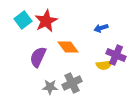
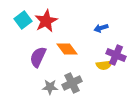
orange diamond: moved 1 px left, 2 px down
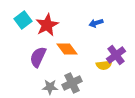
red star: moved 1 px right, 4 px down
blue arrow: moved 5 px left, 5 px up
purple cross: rotated 30 degrees clockwise
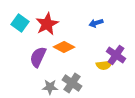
cyan square: moved 3 px left, 3 px down; rotated 18 degrees counterclockwise
red star: moved 1 px up
orange diamond: moved 3 px left, 2 px up; rotated 25 degrees counterclockwise
purple cross: rotated 18 degrees counterclockwise
gray cross: rotated 30 degrees counterclockwise
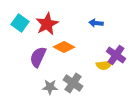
blue arrow: rotated 24 degrees clockwise
gray cross: moved 1 px right
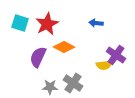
cyan square: rotated 18 degrees counterclockwise
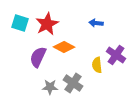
yellow semicircle: moved 7 px left; rotated 91 degrees clockwise
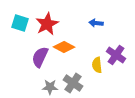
purple semicircle: moved 2 px right
